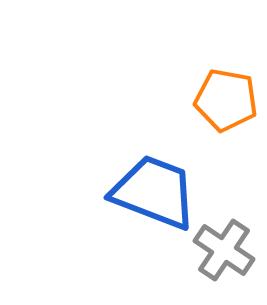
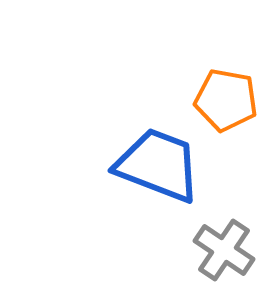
blue trapezoid: moved 4 px right, 27 px up
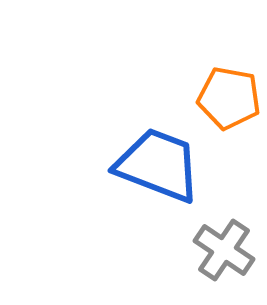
orange pentagon: moved 3 px right, 2 px up
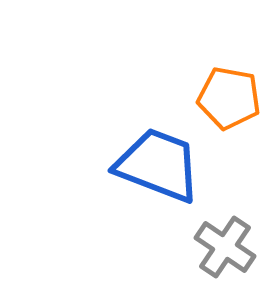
gray cross: moved 1 px right, 3 px up
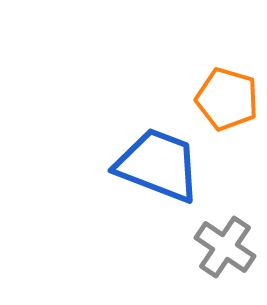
orange pentagon: moved 2 px left, 1 px down; rotated 6 degrees clockwise
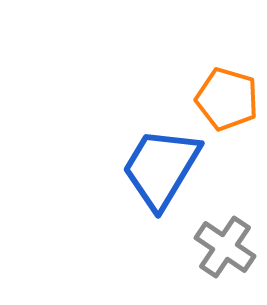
blue trapezoid: moved 3 px right, 3 px down; rotated 80 degrees counterclockwise
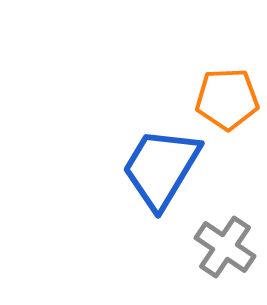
orange pentagon: rotated 18 degrees counterclockwise
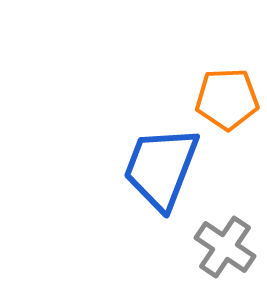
blue trapezoid: rotated 10 degrees counterclockwise
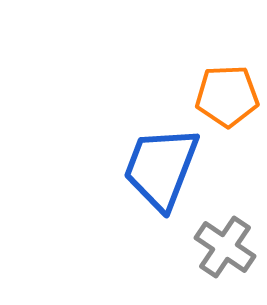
orange pentagon: moved 3 px up
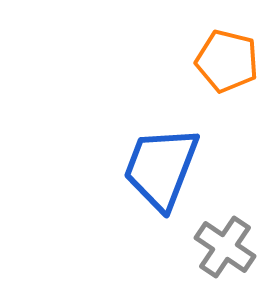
orange pentagon: moved 35 px up; rotated 16 degrees clockwise
